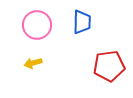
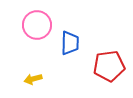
blue trapezoid: moved 12 px left, 21 px down
yellow arrow: moved 16 px down
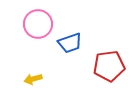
pink circle: moved 1 px right, 1 px up
blue trapezoid: rotated 70 degrees clockwise
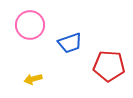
pink circle: moved 8 px left, 1 px down
red pentagon: rotated 12 degrees clockwise
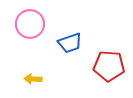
pink circle: moved 1 px up
yellow arrow: rotated 18 degrees clockwise
